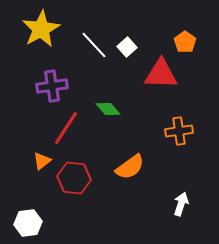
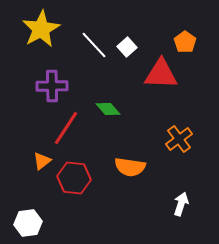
purple cross: rotated 8 degrees clockwise
orange cross: moved 8 px down; rotated 28 degrees counterclockwise
orange semicircle: rotated 44 degrees clockwise
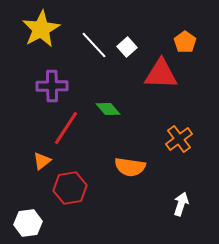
red hexagon: moved 4 px left, 10 px down; rotated 16 degrees counterclockwise
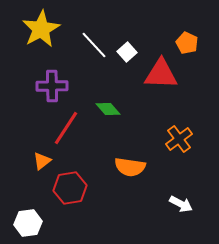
orange pentagon: moved 2 px right, 1 px down; rotated 10 degrees counterclockwise
white square: moved 5 px down
white arrow: rotated 100 degrees clockwise
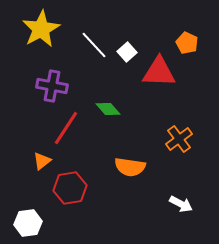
red triangle: moved 2 px left, 2 px up
purple cross: rotated 12 degrees clockwise
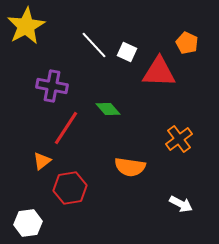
yellow star: moved 15 px left, 3 px up
white square: rotated 24 degrees counterclockwise
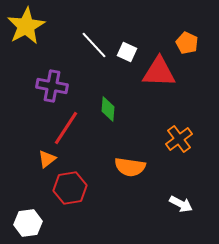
green diamond: rotated 45 degrees clockwise
orange triangle: moved 5 px right, 2 px up
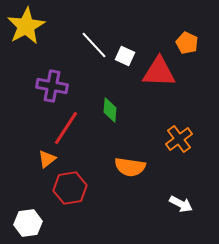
white square: moved 2 px left, 4 px down
green diamond: moved 2 px right, 1 px down
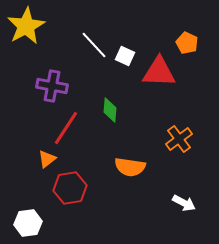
white arrow: moved 3 px right, 1 px up
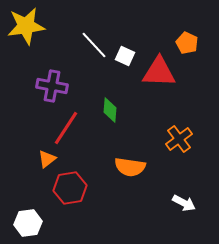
yellow star: rotated 21 degrees clockwise
